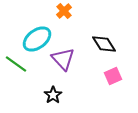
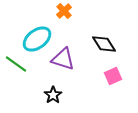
purple triangle: rotated 30 degrees counterclockwise
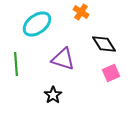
orange cross: moved 17 px right, 1 px down; rotated 14 degrees counterclockwise
cyan ellipse: moved 15 px up
green line: rotated 50 degrees clockwise
pink square: moved 2 px left, 3 px up
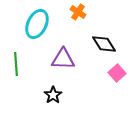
orange cross: moved 3 px left
cyan ellipse: rotated 28 degrees counterclockwise
purple triangle: rotated 15 degrees counterclockwise
pink square: moved 6 px right; rotated 18 degrees counterclockwise
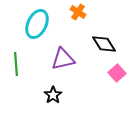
purple triangle: rotated 15 degrees counterclockwise
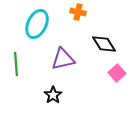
orange cross: rotated 21 degrees counterclockwise
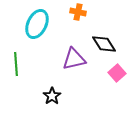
purple triangle: moved 11 px right
black star: moved 1 px left, 1 px down
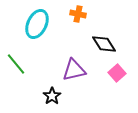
orange cross: moved 2 px down
purple triangle: moved 11 px down
green line: rotated 35 degrees counterclockwise
